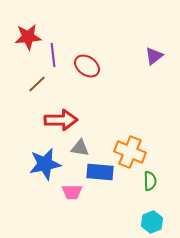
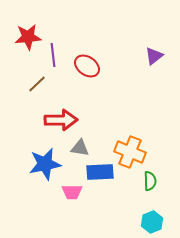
blue rectangle: rotated 8 degrees counterclockwise
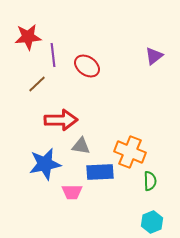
gray triangle: moved 1 px right, 2 px up
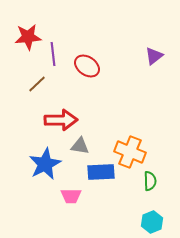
purple line: moved 1 px up
gray triangle: moved 1 px left
blue star: rotated 16 degrees counterclockwise
blue rectangle: moved 1 px right
pink trapezoid: moved 1 px left, 4 px down
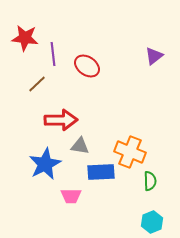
red star: moved 3 px left, 1 px down; rotated 12 degrees clockwise
